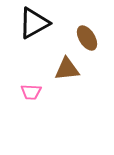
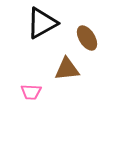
black triangle: moved 8 px right
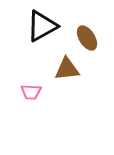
black triangle: moved 3 px down
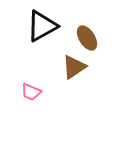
brown triangle: moved 7 px right, 2 px up; rotated 28 degrees counterclockwise
pink trapezoid: rotated 20 degrees clockwise
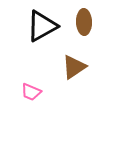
brown ellipse: moved 3 px left, 16 px up; rotated 30 degrees clockwise
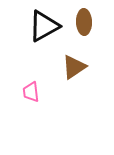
black triangle: moved 2 px right
pink trapezoid: rotated 60 degrees clockwise
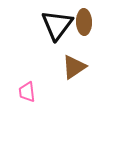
black triangle: moved 13 px right, 1 px up; rotated 24 degrees counterclockwise
pink trapezoid: moved 4 px left
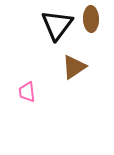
brown ellipse: moved 7 px right, 3 px up
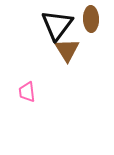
brown triangle: moved 7 px left, 17 px up; rotated 28 degrees counterclockwise
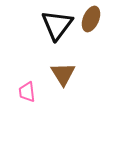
brown ellipse: rotated 25 degrees clockwise
brown triangle: moved 4 px left, 24 px down
